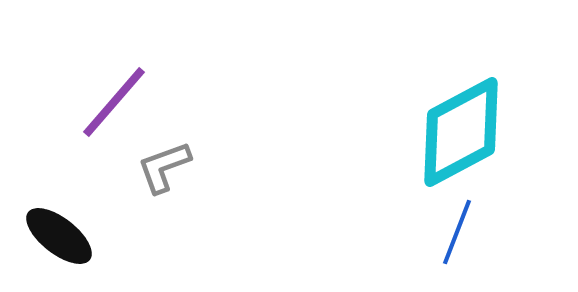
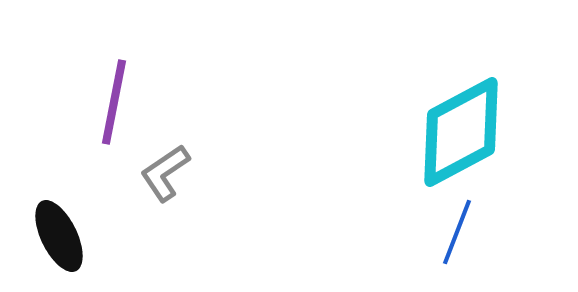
purple line: rotated 30 degrees counterclockwise
gray L-shape: moved 1 px right, 6 px down; rotated 14 degrees counterclockwise
black ellipse: rotated 26 degrees clockwise
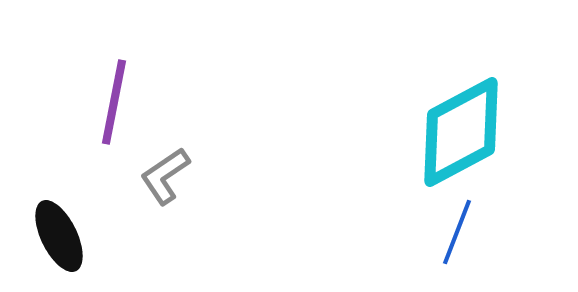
gray L-shape: moved 3 px down
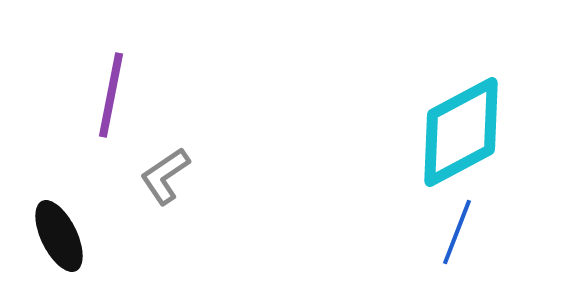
purple line: moved 3 px left, 7 px up
